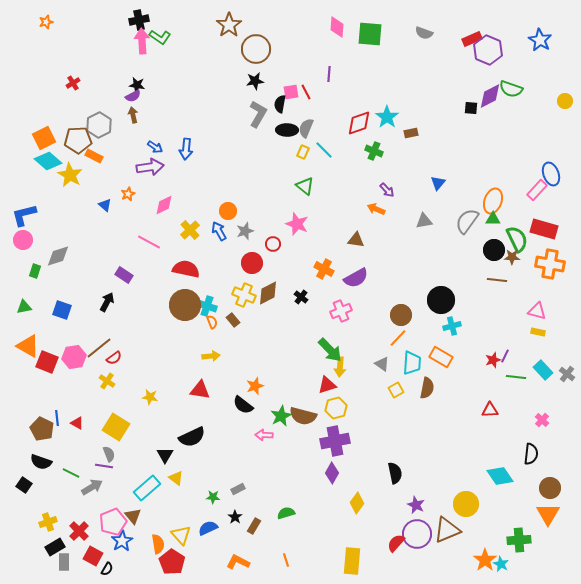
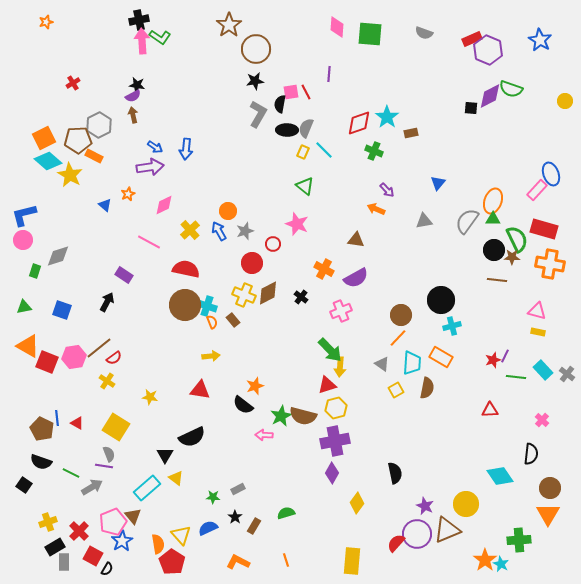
purple star at (416, 505): moved 9 px right, 1 px down
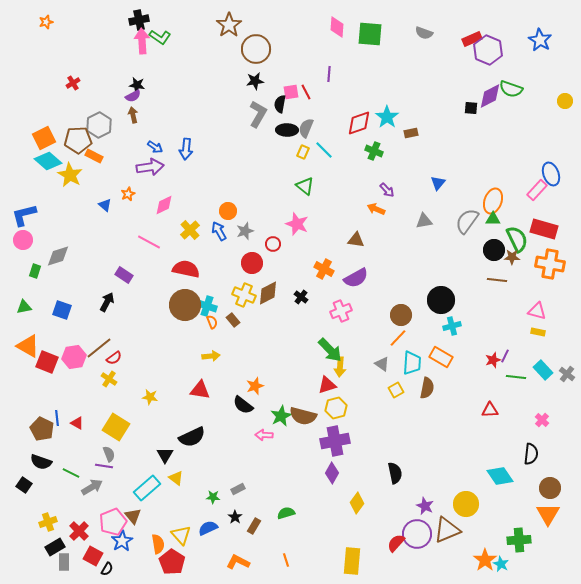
yellow cross at (107, 381): moved 2 px right, 2 px up
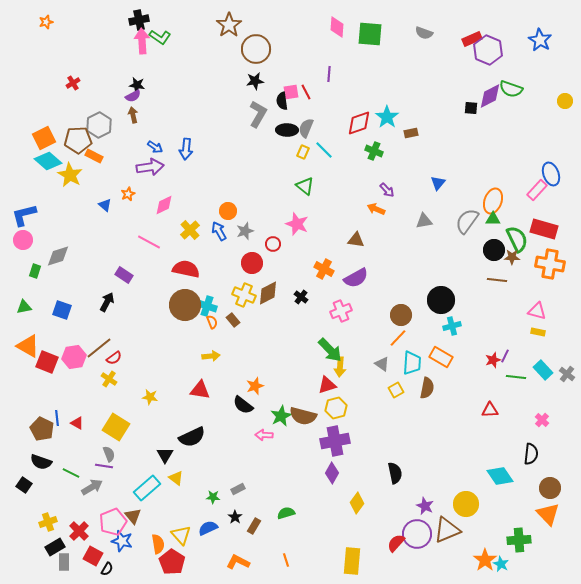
black semicircle at (280, 104): moved 2 px right, 3 px up; rotated 18 degrees counterclockwise
orange triangle at (548, 514): rotated 15 degrees counterclockwise
blue star at (122, 541): rotated 25 degrees counterclockwise
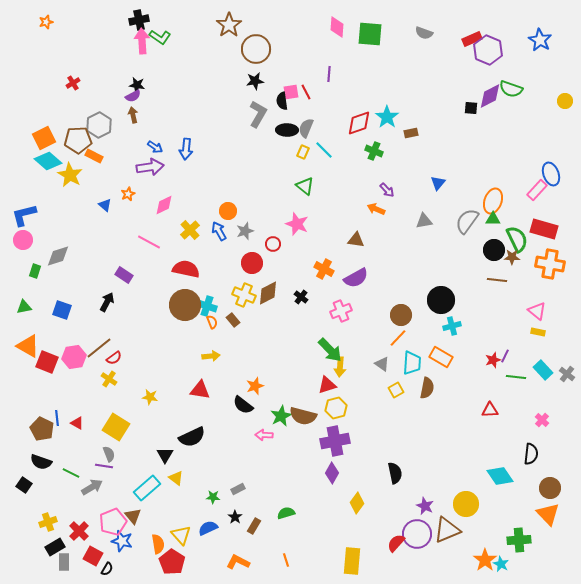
pink triangle at (537, 311): rotated 24 degrees clockwise
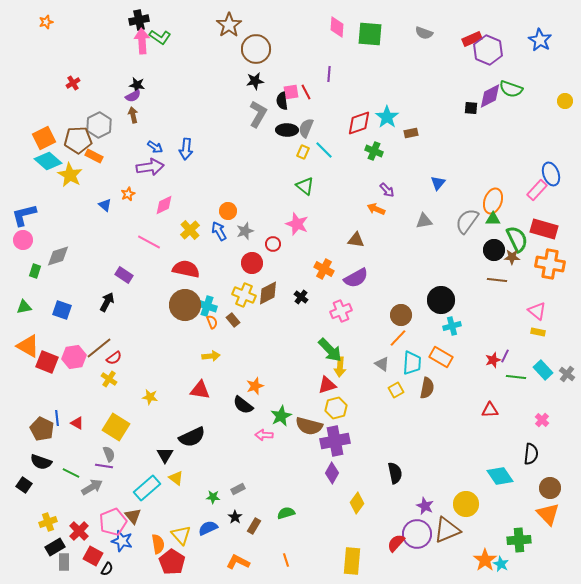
brown semicircle at (303, 416): moved 6 px right, 10 px down
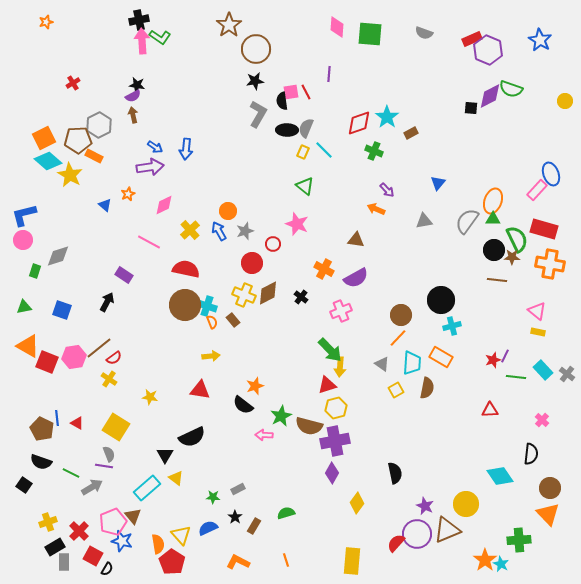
brown rectangle at (411, 133): rotated 16 degrees counterclockwise
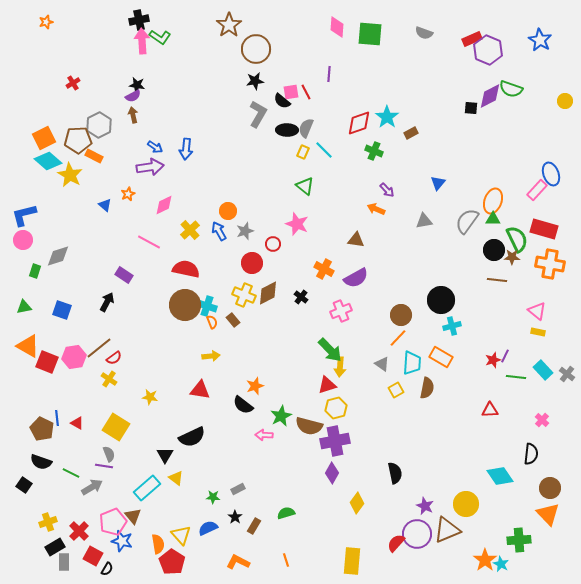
black semicircle at (282, 101): rotated 42 degrees counterclockwise
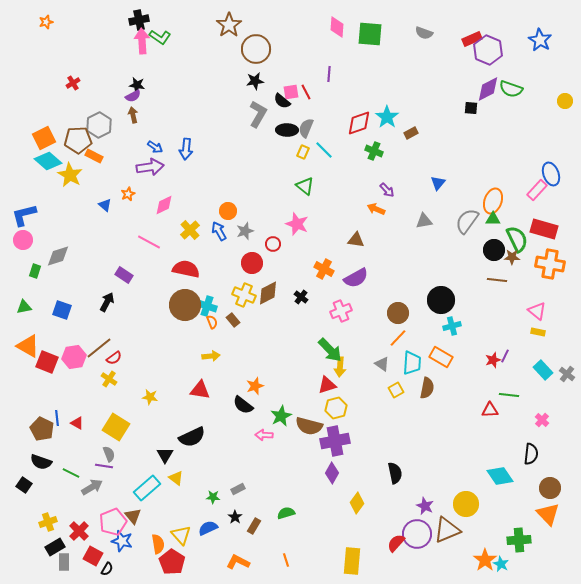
purple diamond at (490, 96): moved 2 px left, 7 px up
brown circle at (401, 315): moved 3 px left, 2 px up
green line at (516, 377): moved 7 px left, 18 px down
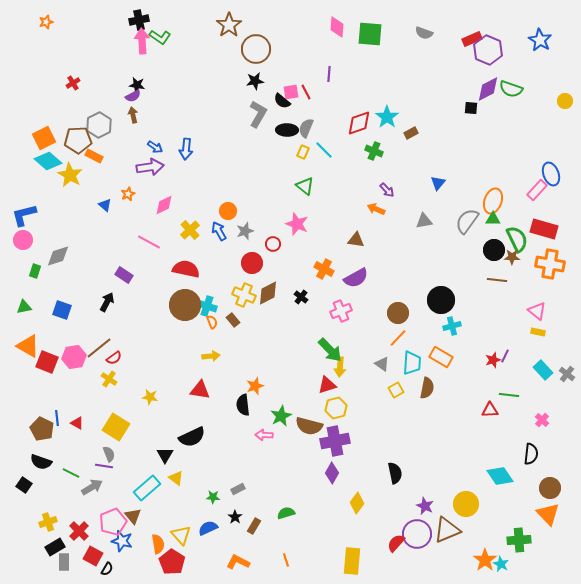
black semicircle at (243, 405): rotated 45 degrees clockwise
